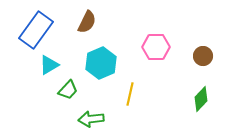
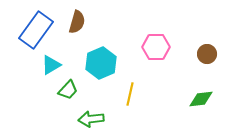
brown semicircle: moved 10 px left; rotated 10 degrees counterclockwise
brown circle: moved 4 px right, 2 px up
cyan triangle: moved 2 px right
green diamond: rotated 40 degrees clockwise
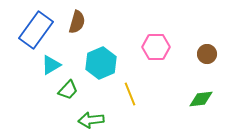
yellow line: rotated 35 degrees counterclockwise
green arrow: moved 1 px down
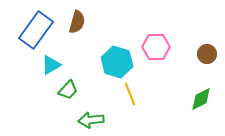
cyan hexagon: moved 16 px right, 1 px up; rotated 20 degrees counterclockwise
green diamond: rotated 20 degrees counterclockwise
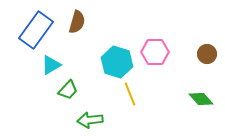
pink hexagon: moved 1 px left, 5 px down
green diamond: rotated 75 degrees clockwise
green arrow: moved 1 px left
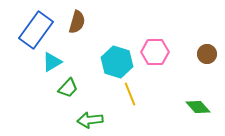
cyan triangle: moved 1 px right, 3 px up
green trapezoid: moved 2 px up
green diamond: moved 3 px left, 8 px down
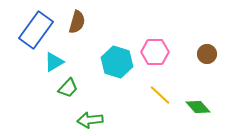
cyan triangle: moved 2 px right
yellow line: moved 30 px right, 1 px down; rotated 25 degrees counterclockwise
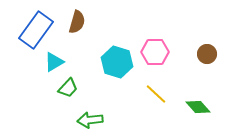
yellow line: moved 4 px left, 1 px up
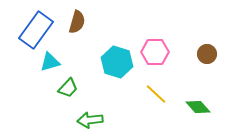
cyan triangle: moved 4 px left; rotated 15 degrees clockwise
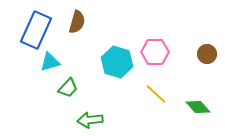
blue rectangle: rotated 12 degrees counterclockwise
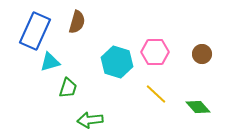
blue rectangle: moved 1 px left, 1 px down
brown circle: moved 5 px left
green trapezoid: rotated 25 degrees counterclockwise
